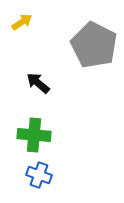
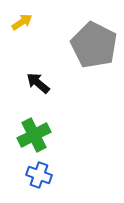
green cross: rotated 32 degrees counterclockwise
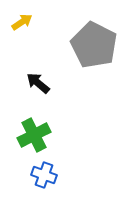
blue cross: moved 5 px right
